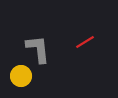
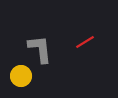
gray L-shape: moved 2 px right
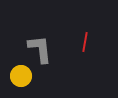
red line: rotated 48 degrees counterclockwise
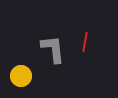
gray L-shape: moved 13 px right
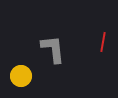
red line: moved 18 px right
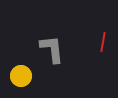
gray L-shape: moved 1 px left
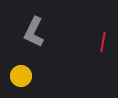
gray L-shape: moved 18 px left, 17 px up; rotated 148 degrees counterclockwise
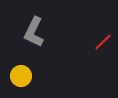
red line: rotated 36 degrees clockwise
